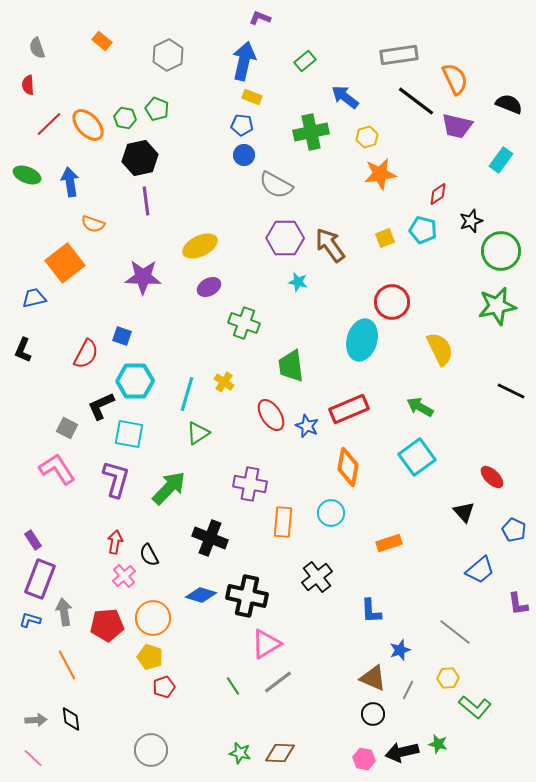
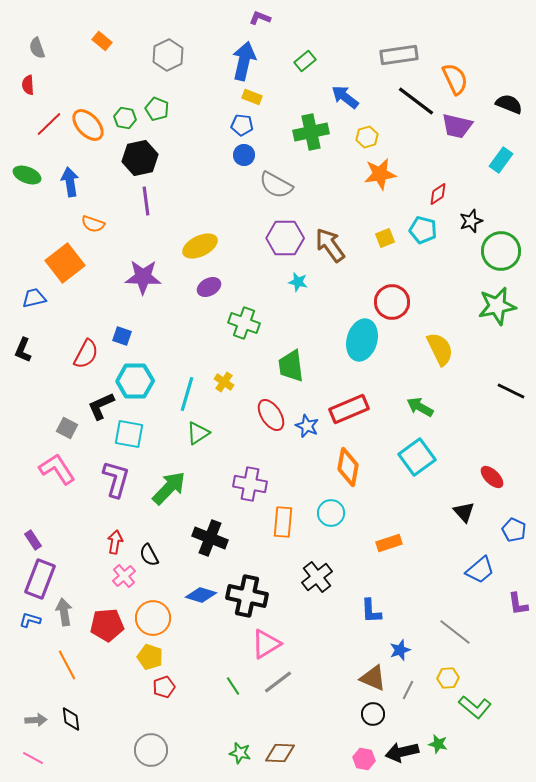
pink line at (33, 758): rotated 15 degrees counterclockwise
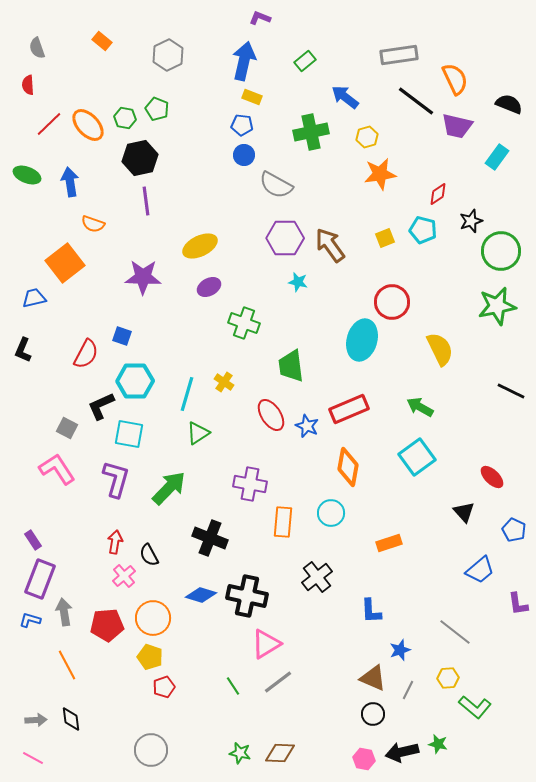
cyan rectangle at (501, 160): moved 4 px left, 3 px up
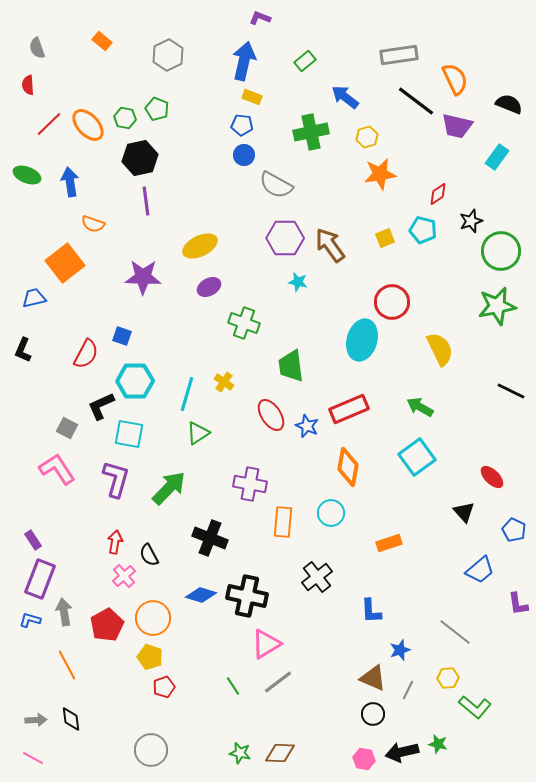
red pentagon at (107, 625): rotated 24 degrees counterclockwise
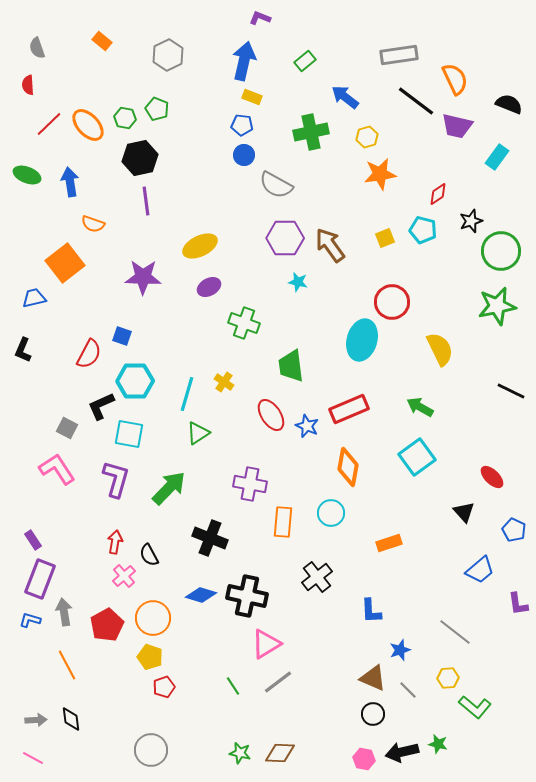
red semicircle at (86, 354): moved 3 px right
gray line at (408, 690): rotated 72 degrees counterclockwise
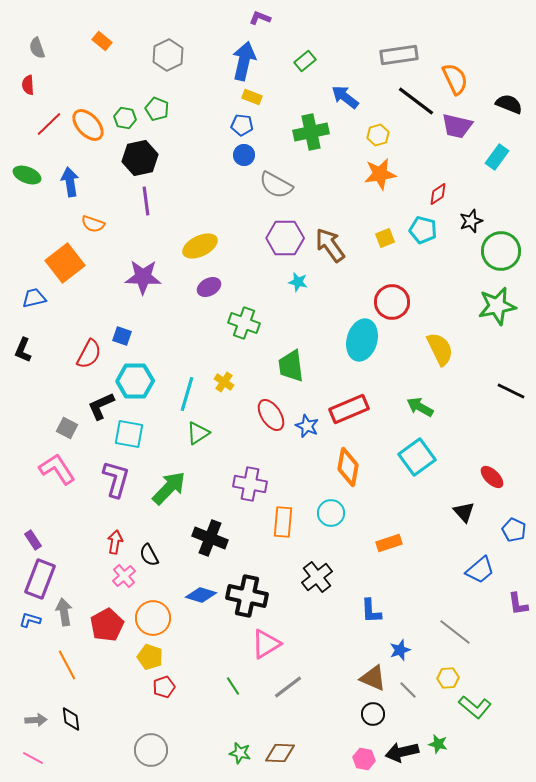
yellow hexagon at (367, 137): moved 11 px right, 2 px up
gray line at (278, 682): moved 10 px right, 5 px down
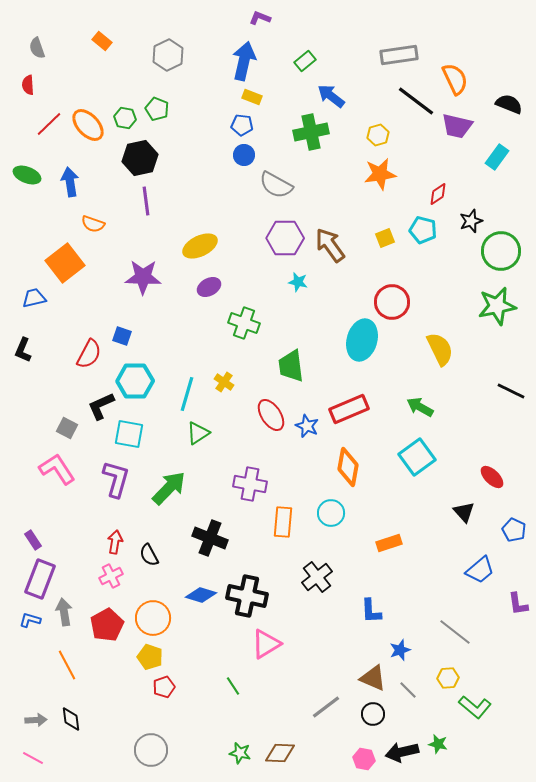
blue arrow at (345, 97): moved 14 px left, 1 px up
pink cross at (124, 576): moved 13 px left; rotated 15 degrees clockwise
gray line at (288, 687): moved 38 px right, 20 px down
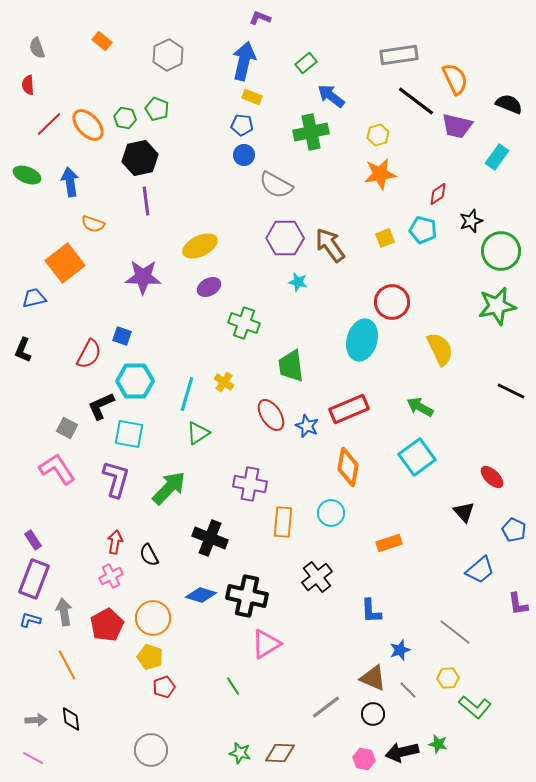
green rectangle at (305, 61): moved 1 px right, 2 px down
purple rectangle at (40, 579): moved 6 px left
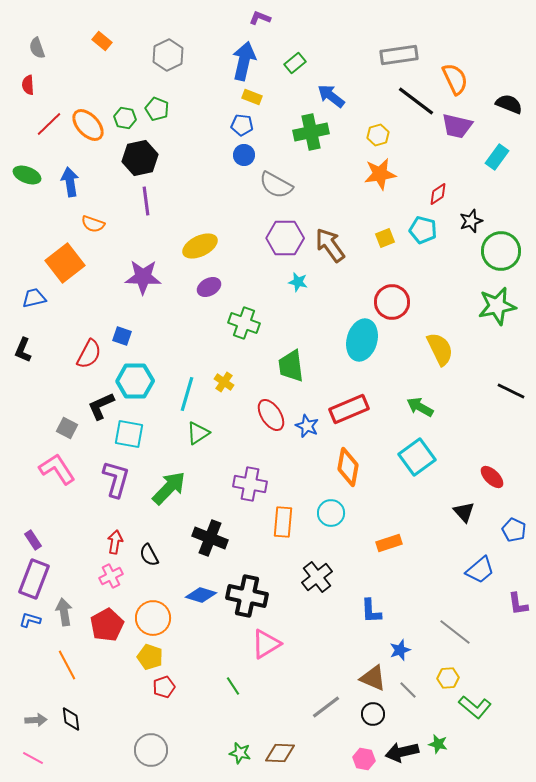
green rectangle at (306, 63): moved 11 px left
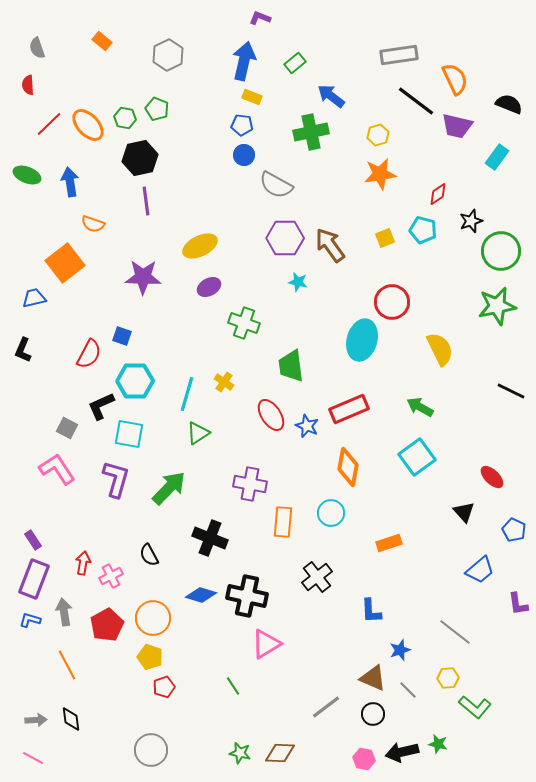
red arrow at (115, 542): moved 32 px left, 21 px down
